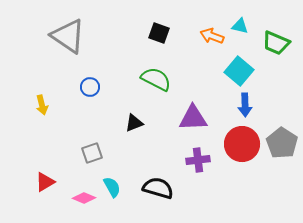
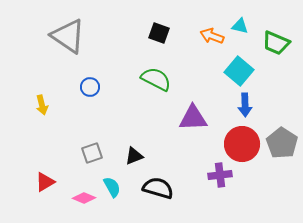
black triangle: moved 33 px down
purple cross: moved 22 px right, 15 px down
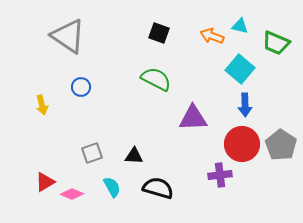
cyan square: moved 1 px right, 2 px up
blue circle: moved 9 px left
gray pentagon: moved 1 px left, 2 px down
black triangle: rotated 24 degrees clockwise
pink diamond: moved 12 px left, 4 px up
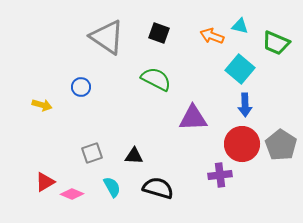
gray triangle: moved 39 px right, 1 px down
yellow arrow: rotated 60 degrees counterclockwise
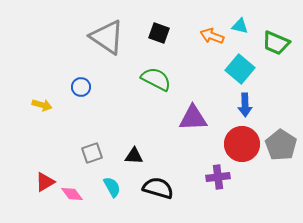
purple cross: moved 2 px left, 2 px down
pink diamond: rotated 30 degrees clockwise
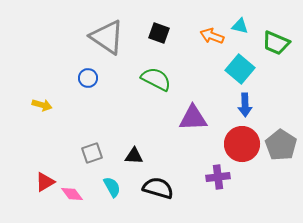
blue circle: moved 7 px right, 9 px up
